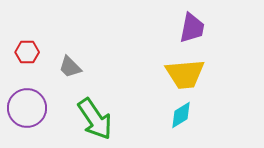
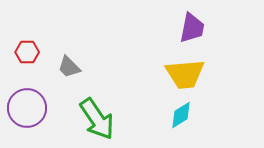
gray trapezoid: moved 1 px left
green arrow: moved 2 px right
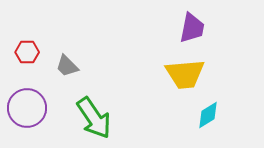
gray trapezoid: moved 2 px left, 1 px up
cyan diamond: moved 27 px right
green arrow: moved 3 px left, 1 px up
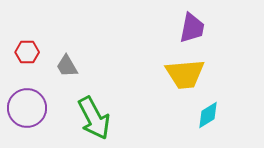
gray trapezoid: rotated 15 degrees clockwise
green arrow: rotated 6 degrees clockwise
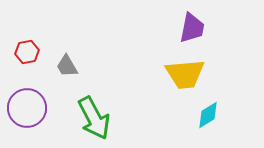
red hexagon: rotated 10 degrees counterclockwise
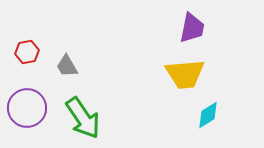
green arrow: moved 11 px left; rotated 6 degrees counterclockwise
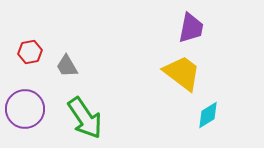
purple trapezoid: moved 1 px left
red hexagon: moved 3 px right
yellow trapezoid: moved 3 px left, 1 px up; rotated 138 degrees counterclockwise
purple circle: moved 2 px left, 1 px down
green arrow: moved 2 px right
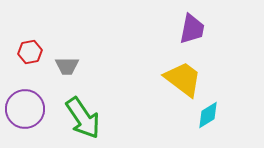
purple trapezoid: moved 1 px right, 1 px down
gray trapezoid: rotated 60 degrees counterclockwise
yellow trapezoid: moved 1 px right, 6 px down
green arrow: moved 2 px left
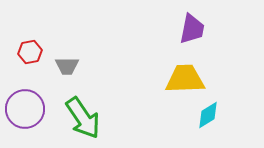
yellow trapezoid: moved 2 px right; rotated 39 degrees counterclockwise
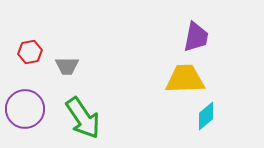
purple trapezoid: moved 4 px right, 8 px down
cyan diamond: moved 2 px left, 1 px down; rotated 8 degrees counterclockwise
